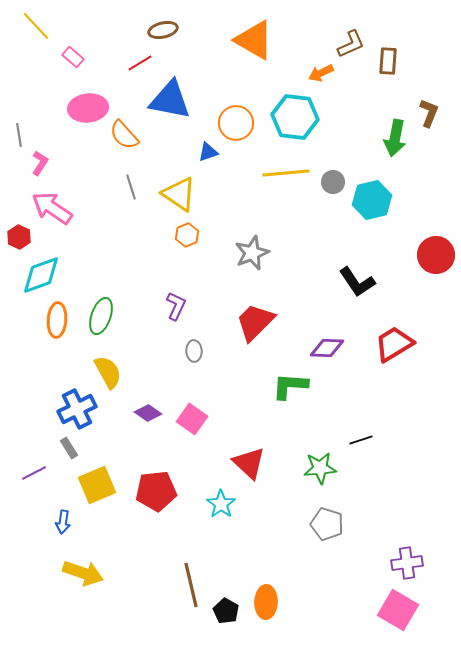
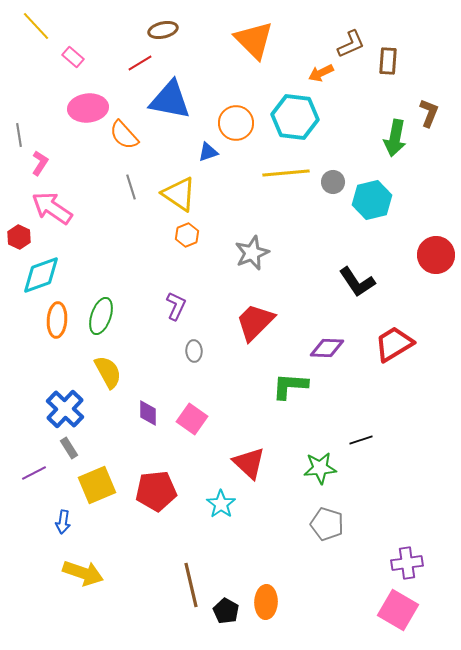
orange triangle at (254, 40): rotated 15 degrees clockwise
blue cross at (77, 409): moved 12 px left; rotated 21 degrees counterclockwise
purple diamond at (148, 413): rotated 56 degrees clockwise
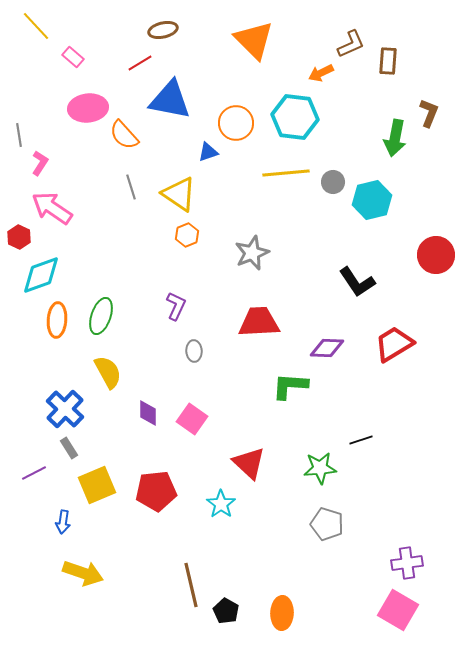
red trapezoid at (255, 322): moved 4 px right; rotated 42 degrees clockwise
orange ellipse at (266, 602): moved 16 px right, 11 px down
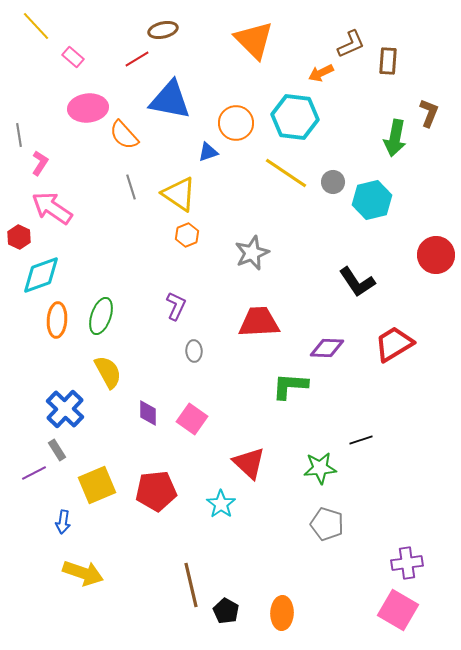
red line at (140, 63): moved 3 px left, 4 px up
yellow line at (286, 173): rotated 39 degrees clockwise
gray rectangle at (69, 448): moved 12 px left, 2 px down
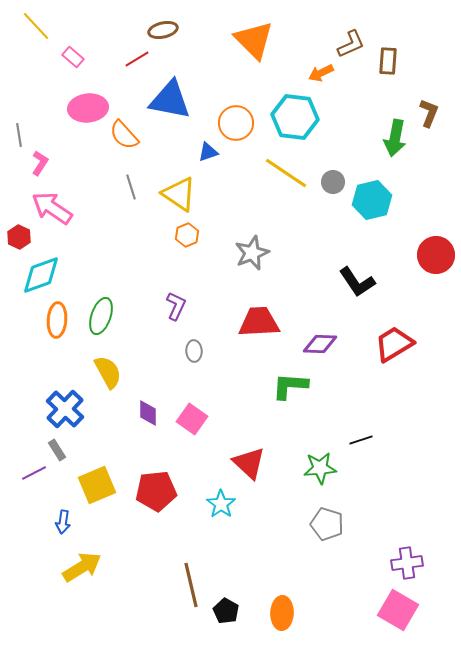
purple diamond at (327, 348): moved 7 px left, 4 px up
yellow arrow at (83, 573): moved 1 px left, 6 px up; rotated 51 degrees counterclockwise
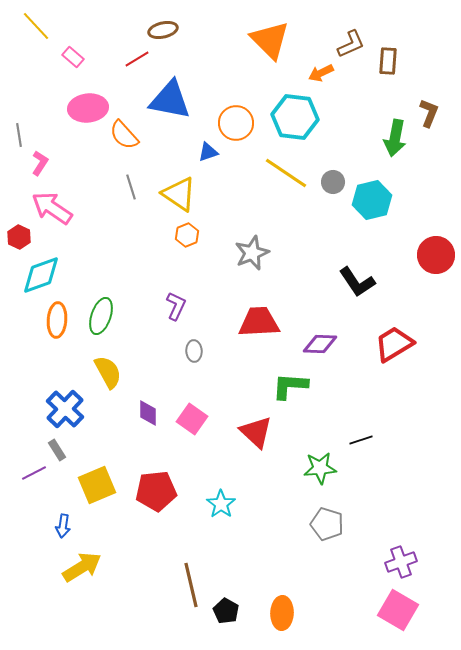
orange triangle at (254, 40): moved 16 px right
red triangle at (249, 463): moved 7 px right, 31 px up
blue arrow at (63, 522): moved 4 px down
purple cross at (407, 563): moved 6 px left, 1 px up; rotated 12 degrees counterclockwise
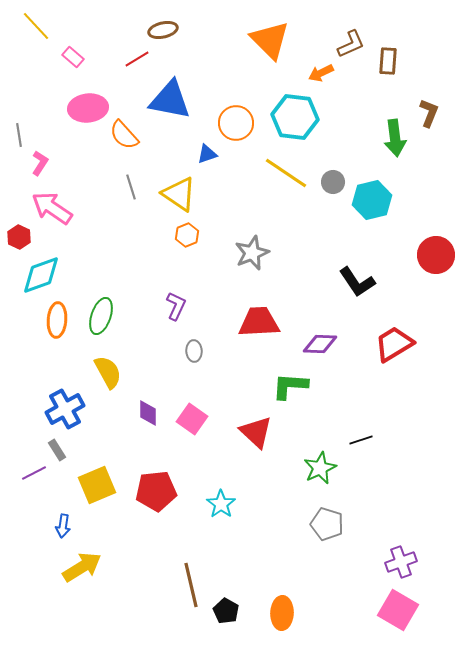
green arrow at (395, 138): rotated 18 degrees counterclockwise
blue triangle at (208, 152): moved 1 px left, 2 px down
blue cross at (65, 409): rotated 18 degrees clockwise
green star at (320, 468): rotated 20 degrees counterclockwise
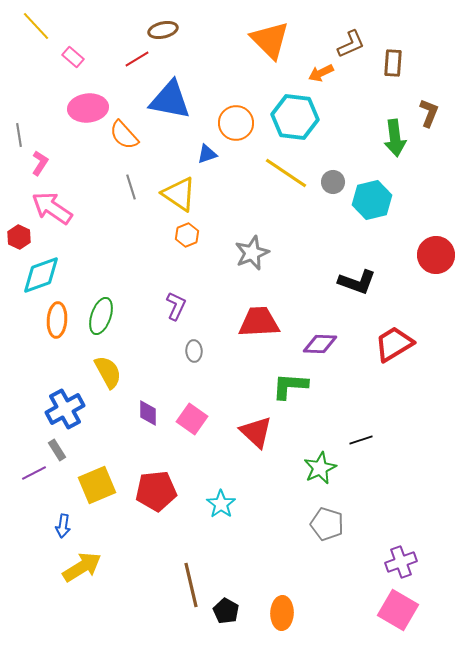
brown rectangle at (388, 61): moved 5 px right, 2 px down
black L-shape at (357, 282): rotated 36 degrees counterclockwise
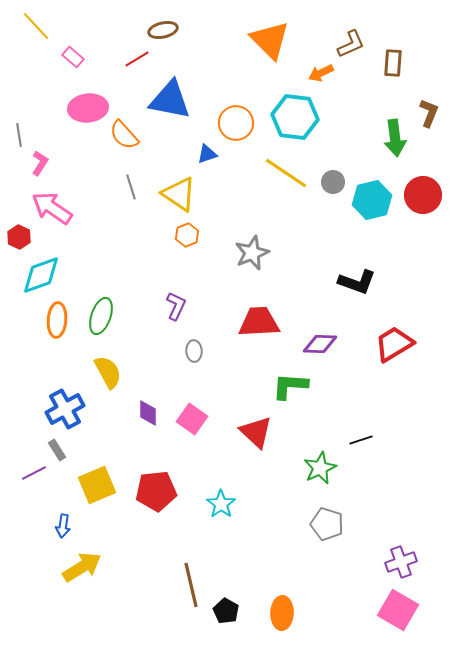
red circle at (436, 255): moved 13 px left, 60 px up
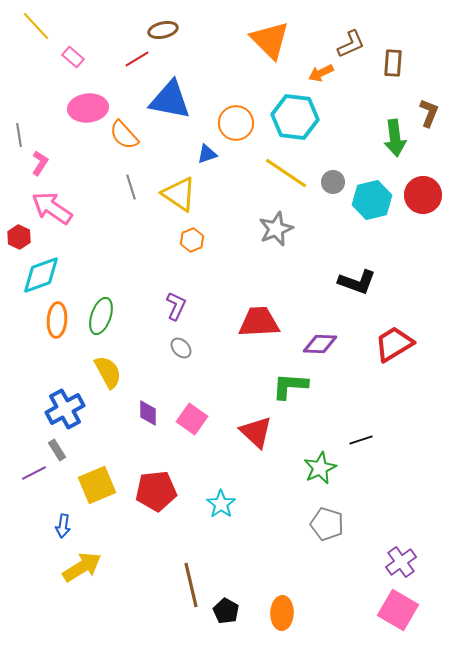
orange hexagon at (187, 235): moved 5 px right, 5 px down
gray star at (252, 253): moved 24 px right, 24 px up
gray ellipse at (194, 351): moved 13 px left, 3 px up; rotated 40 degrees counterclockwise
purple cross at (401, 562): rotated 16 degrees counterclockwise
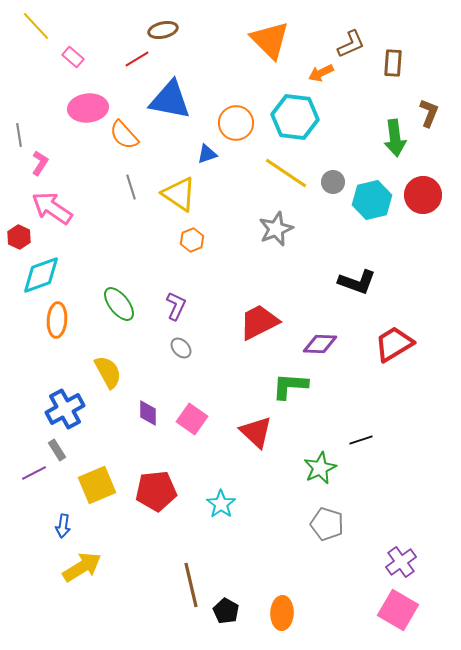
green ellipse at (101, 316): moved 18 px right, 12 px up; rotated 57 degrees counterclockwise
red trapezoid at (259, 322): rotated 24 degrees counterclockwise
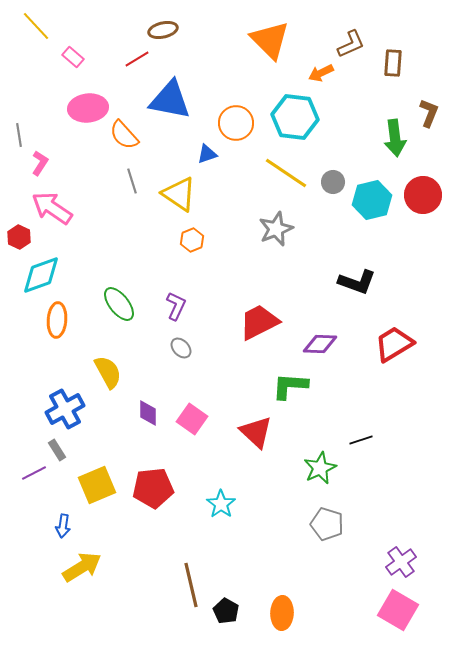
gray line at (131, 187): moved 1 px right, 6 px up
red pentagon at (156, 491): moved 3 px left, 3 px up
